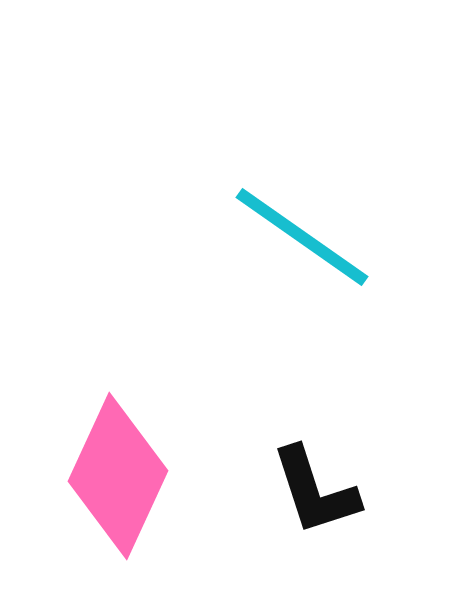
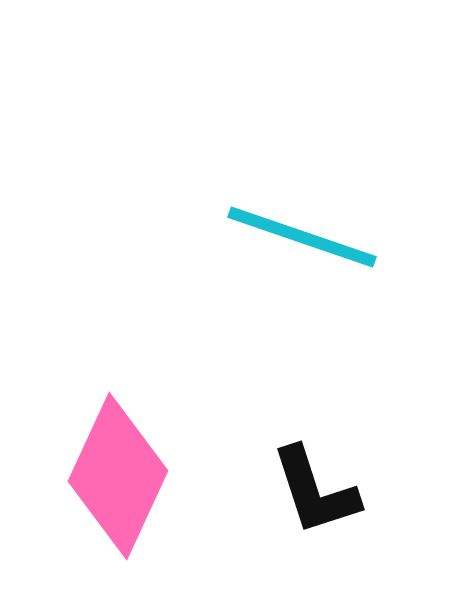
cyan line: rotated 16 degrees counterclockwise
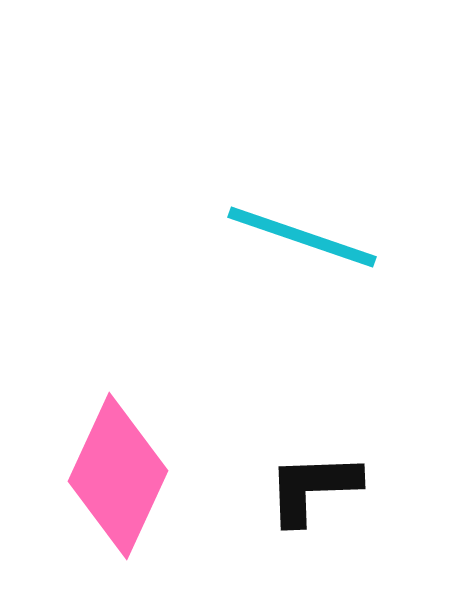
black L-shape: moved 2 px left, 3 px up; rotated 106 degrees clockwise
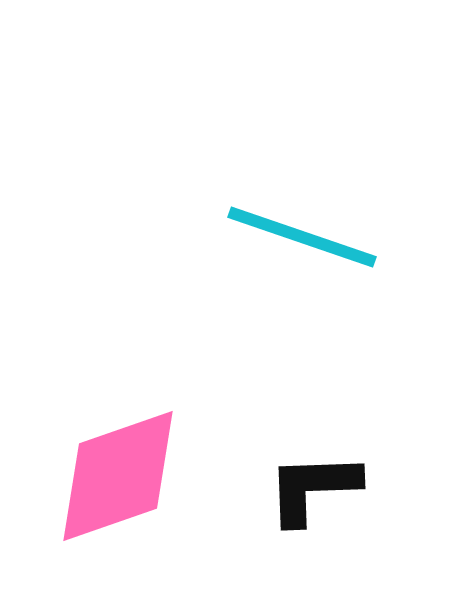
pink diamond: rotated 46 degrees clockwise
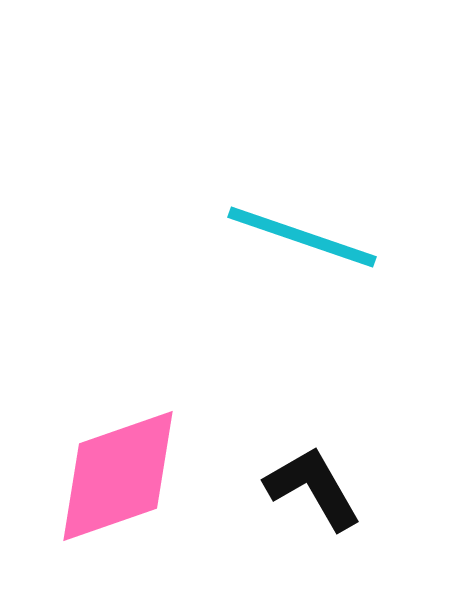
black L-shape: rotated 62 degrees clockwise
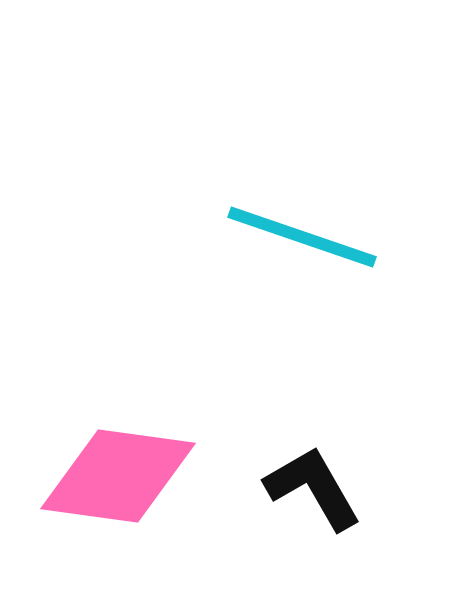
pink diamond: rotated 27 degrees clockwise
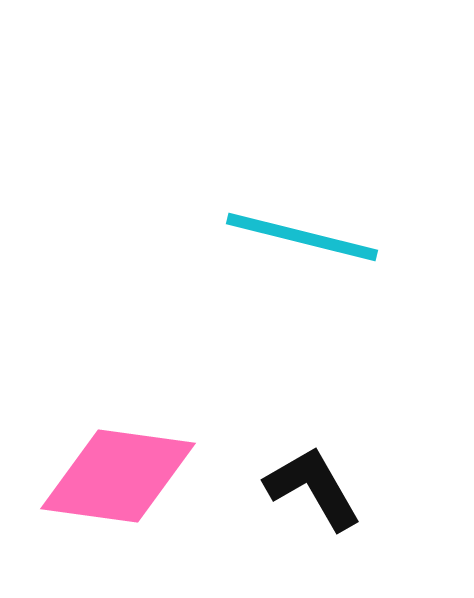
cyan line: rotated 5 degrees counterclockwise
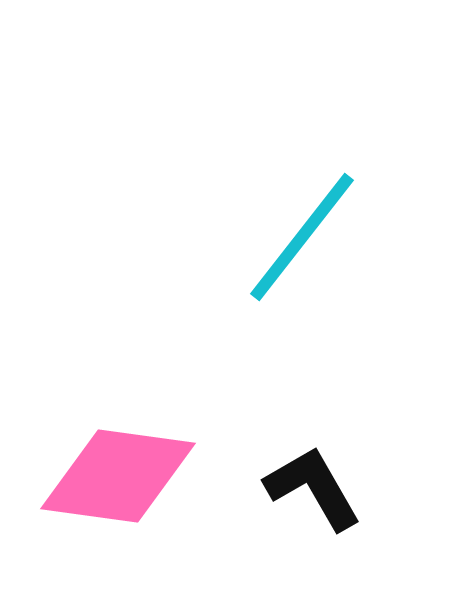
cyan line: rotated 66 degrees counterclockwise
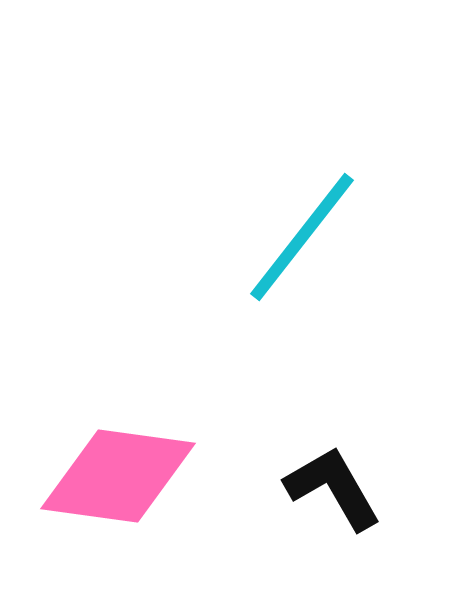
black L-shape: moved 20 px right
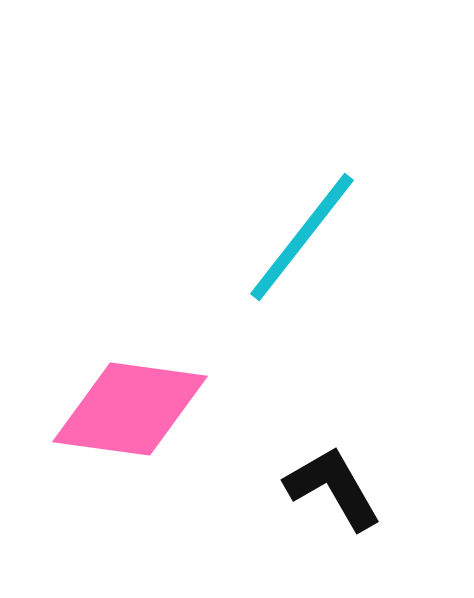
pink diamond: moved 12 px right, 67 px up
